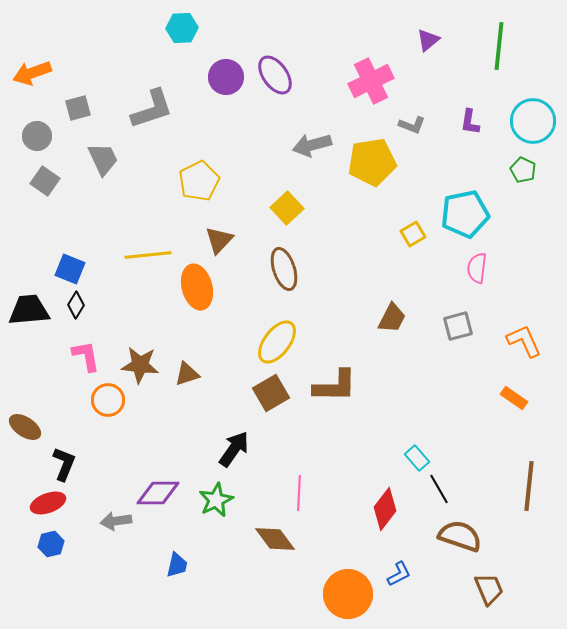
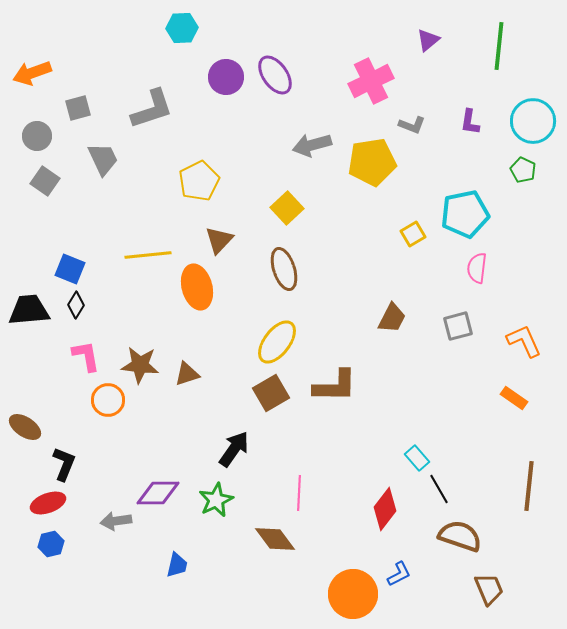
orange circle at (348, 594): moved 5 px right
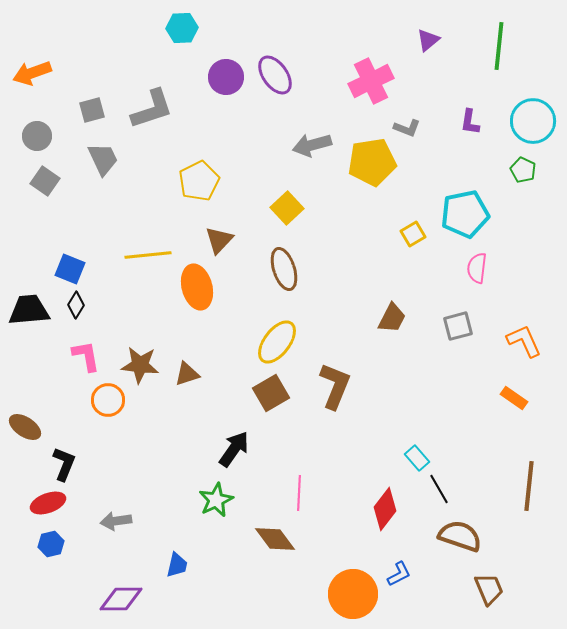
gray square at (78, 108): moved 14 px right, 2 px down
gray L-shape at (412, 125): moved 5 px left, 3 px down
brown L-shape at (335, 386): rotated 69 degrees counterclockwise
purple diamond at (158, 493): moved 37 px left, 106 px down
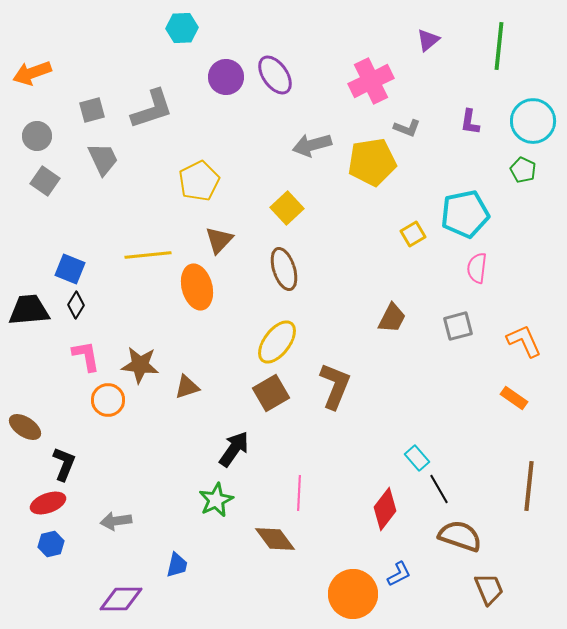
brown triangle at (187, 374): moved 13 px down
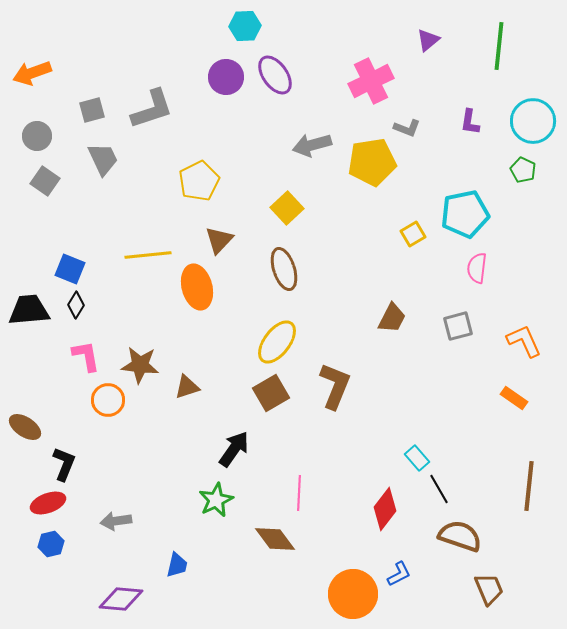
cyan hexagon at (182, 28): moved 63 px right, 2 px up
purple diamond at (121, 599): rotated 6 degrees clockwise
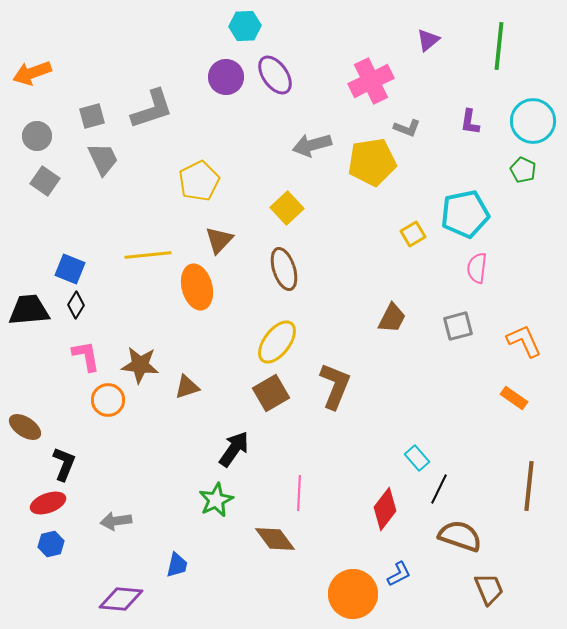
gray square at (92, 110): moved 6 px down
black line at (439, 489): rotated 56 degrees clockwise
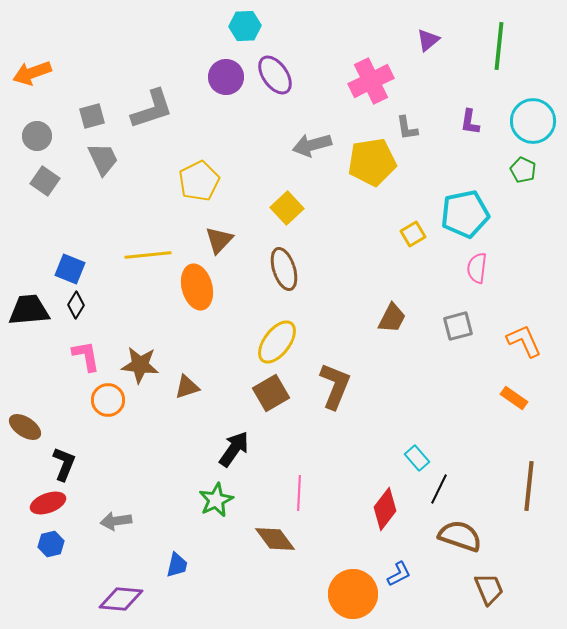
gray L-shape at (407, 128): rotated 60 degrees clockwise
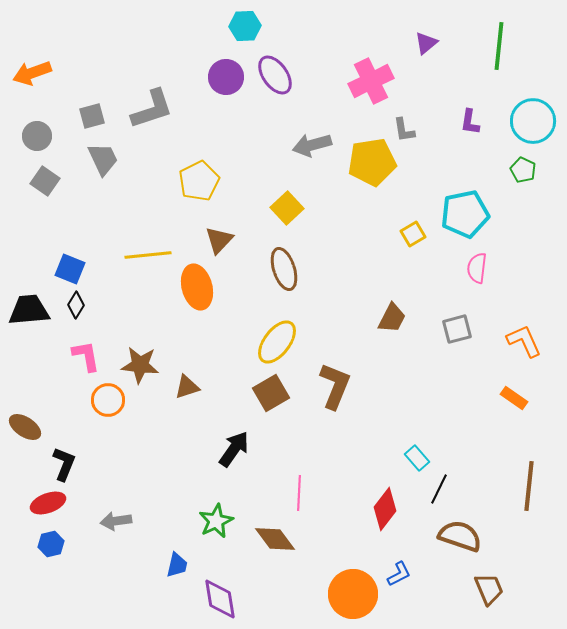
purple triangle at (428, 40): moved 2 px left, 3 px down
gray L-shape at (407, 128): moved 3 px left, 2 px down
gray square at (458, 326): moved 1 px left, 3 px down
green star at (216, 500): moved 21 px down
purple diamond at (121, 599): moved 99 px right; rotated 75 degrees clockwise
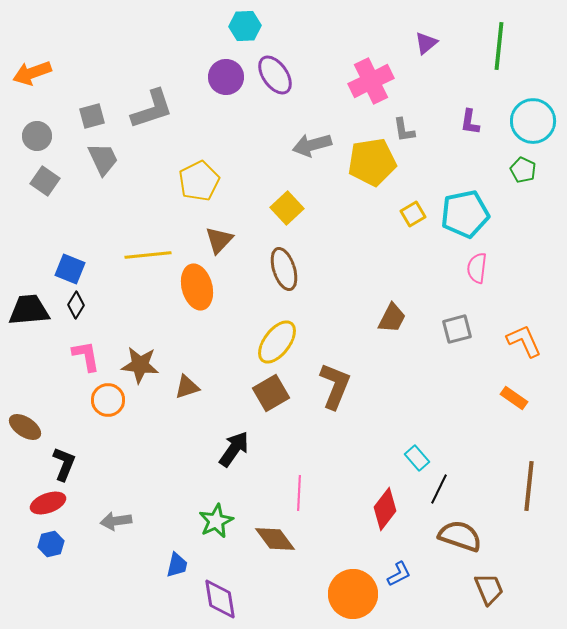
yellow square at (413, 234): moved 20 px up
